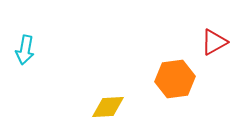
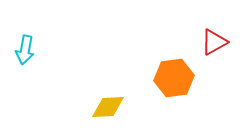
orange hexagon: moved 1 px left, 1 px up
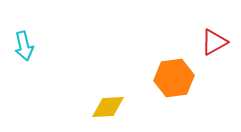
cyan arrow: moved 1 px left, 4 px up; rotated 24 degrees counterclockwise
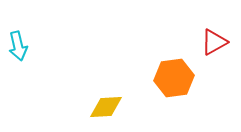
cyan arrow: moved 6 px left
yellow diamond: moved 2 px left
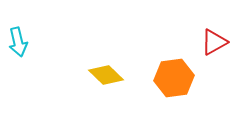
cyan arrow: moved 4 px up
yellow diamond: moved 32 px up; rotated 48 degrees clockwise
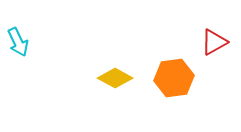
cyan arrow: rotated 12 degrees counterclockwise
yellow diamond: moved 9 px right, 3 px down; rotated 16 degrees counterclockwise
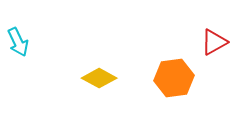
yellow diamond: moved 16 px left
